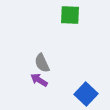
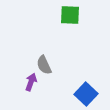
gray semicircle: moved 2 px right, 2 px down
purple arrow: moved 8 px left, 2 px down; rotated 78 degrees clockwise
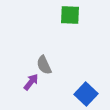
purple arrow: rotated 18 degrees clockwise
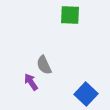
purple arrow: rotated 72 degrees counterclockwise
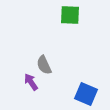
blue square: rotated 20 degrees counterclockwise
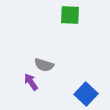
gray semicircle: rotated 48 degrees counterclockwise
blue square: rotated 20 degrees clockwise
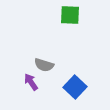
blue square: moved 11 px left, 7 px up
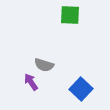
blue square: moved 6 px right, 2 px down
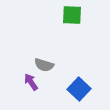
green square: moved 2 px right
blue square: moved 2 px left
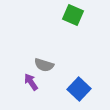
green square: moved 1 px right; rotated 20 degrees clockwise
